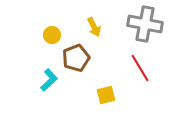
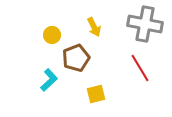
yellow square: moved 10 px left, 1 px up
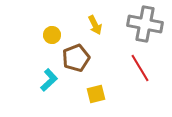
yellow arrow: moved 1 px right, 2 px up
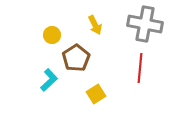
brown pentagon: rotated 12 degrees counterclockwise
red line: rotated 36 degrees clockwise
yellow square: rotated 18 degrees counterclockwise
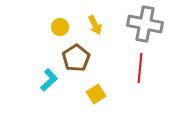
yellow circle: moved 8 px right, 8 px up
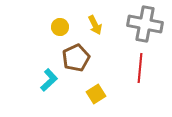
brown pentagon: rotated 8 degrees clockwise
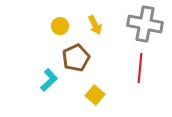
yellow circle: moved 1 px up
yellow square: moved 1 px left, 1 px down; rotated 18 degrees counterclockwise
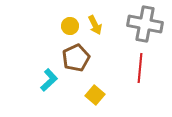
yellow circle: moved 10 px right
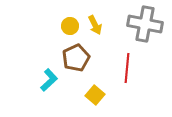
red line: moved 13 px left
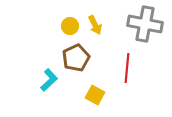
yellow square: rotated 12 degrees counterclockwise
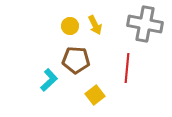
brown pentagon: moved 2 px down; rotated 28 degrees clockwise
yellow square: rotated 24 degrees clockwise
